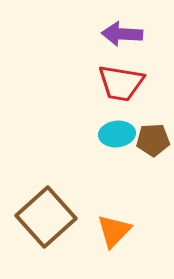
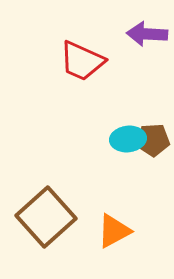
purple arrow: moved 25 px right
red trapezoid: moved 39 px left, 22 px up; rotated 15 degrees clockwise
cyan ellipse: moved 11 px right, 5 px down
orange triangle: rotated 18 degrees clockwise
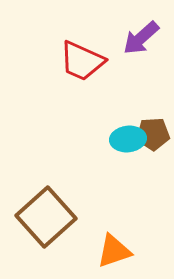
purple arrow: moved 6 px left, 4 px down; rotated 45 degrees counterclockwise
brown pentagon: moved 6 px up
orange triangle: moved 20 px down; rotated 9 degrees clockwise
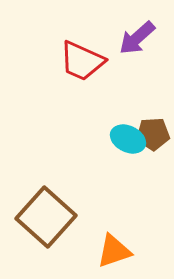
purple arrow: moved 4 px left
cyan ellipse: rotated 32 degrees clockwise
brown square: rotated 6 degrees counterclockwise
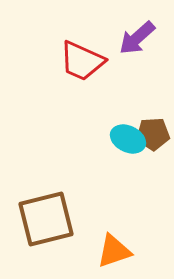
brown square: moved 2 px down; rotated 34 degrees clockwise
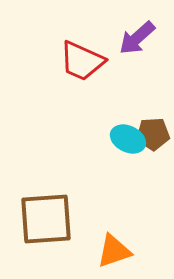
brown square: rotated 10 degrees clockwise
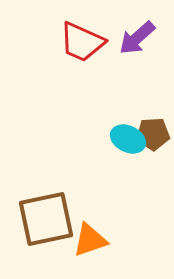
red trapezoid: moved 19 px up
brown square: rotated 8 degrees counterclockwise
orange triangle: moved 24 px left, 11 px up
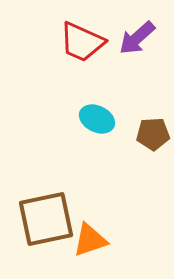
cyan ellipse: moved 31 px left, 20 px up
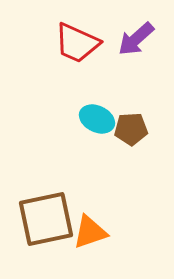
purple arrow: moved 1 px left, 1 px down
red trapezoid: moved 5 px left, 1 px down
brown pentagon: moved 22 px left, 5 px up
orange triangle: moved 8 px up
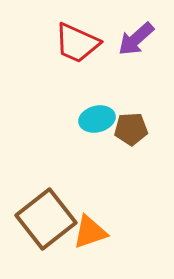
cyan ellipse: rotated 40 degrees counterclockwise
brown square: rotated 26 degrees counterclockwise
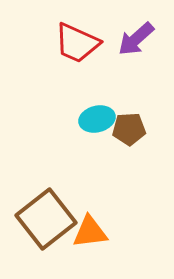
brown pentagon: moved 2 px left
orange triangle: rotated 12 degrees clockwise
